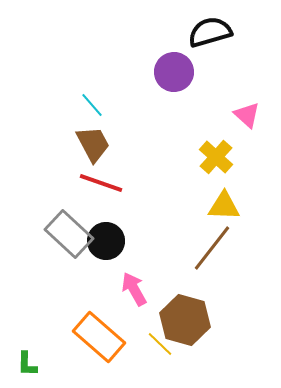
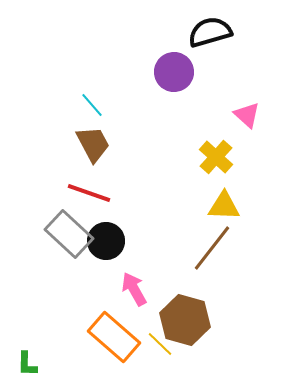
red line: moved 12 px left, 10 px down
orange rectangle: moved 15 px right
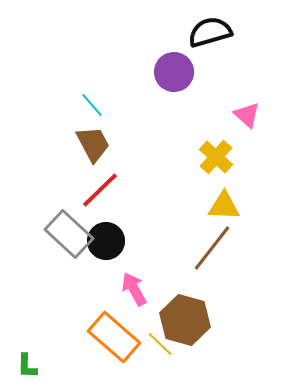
red line: moved 11 px right, 3 px up; rotated 63 degrees counterclockwise
green L-shape: moved 2 px down
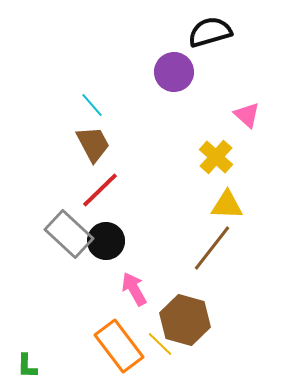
yellow triangle: moved 3 px right, 1 px up
orange rectangle: moved 5 px right, 9 px down; rotated 12 degrees clockwise
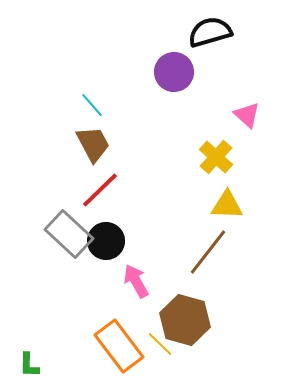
brown line: moved 4 px left, 4 px down
pink arrow: moved 2 px right, 8 px up
green L-shape: moved 2 px right, 1 px up
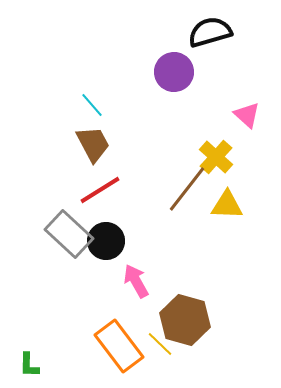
red line: rotated 12 degrees clockwise
brown line: moved 21 px left, 63 px up
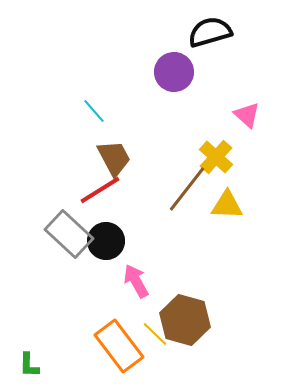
cyan line: moved 2 px right, 6 px down
brown trapezoid: moved 21 px right, 14 px down
yellow line: moved 5 px left, 10 px up
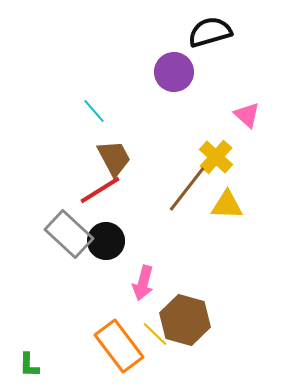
pink arrow: moved 7 px right, 2 px down; rotated 136 degrees counterclockwise
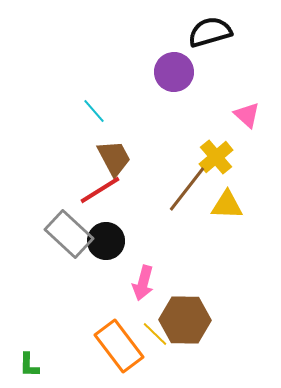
yellow cross: rotated 8 degrees clockwise
brown hexagon: rotated 15 degrees counterclockwise
